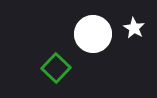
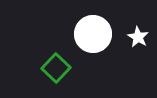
white star: moved 4 px right, 9 px down
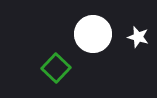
white star: rotated 15 degrees counterclockwise
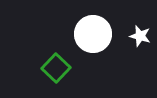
white star: moved 2 px right, 1 px up
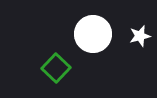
white star: rotated 30 degrees counterclockwise
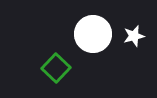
white star: moved 6 px left
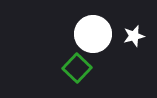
green square: moved 21 px right
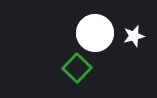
white circle: moved 2 px right, 1 px up
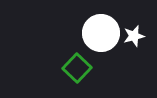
white circle: moved 6 px right
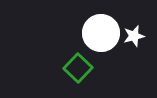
green square: moved 1 px right
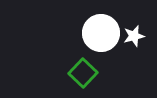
green square: moved 5 px right, 5 px down
